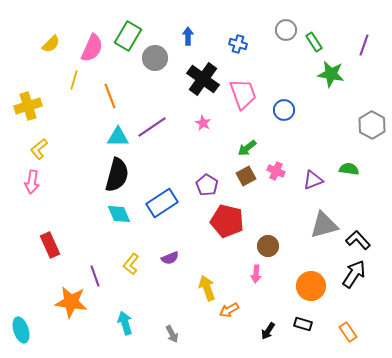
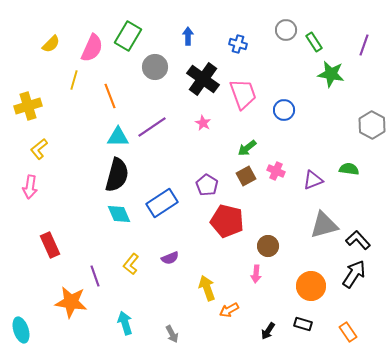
gray circle at (155, 58): moved 9 px down
pink arrow at (32, 182): moved 2 px left, 5 px down
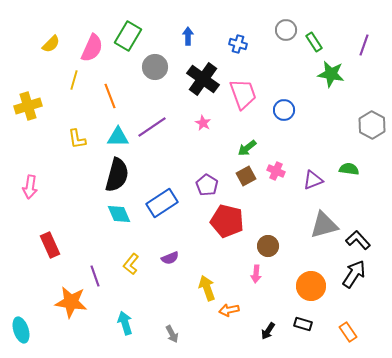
yellow L-shape at (39, 149): moved 38 px right, 10 px up; rotated 60 degrees counterclockwise
orange arrow at (229, 310): rotated 18 degrees clockwise
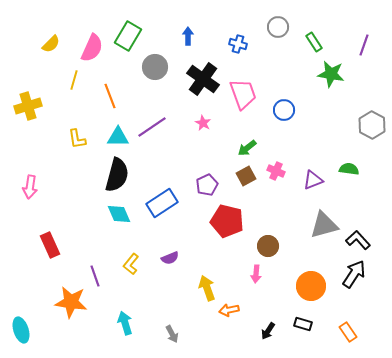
gray circle at (286, 30): moved 8 px left, 3 px up
purple pentagon at (207, 185): rotated 15 degrees clockwise
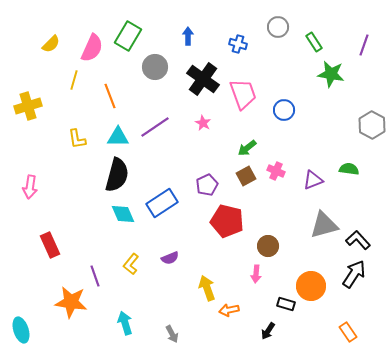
purple line at (152, 127): moved 3 px right
cyan diamond at (119, 214): moved 4 px right
black rectangle at (303, 324): moved 17 px left, 20 px up
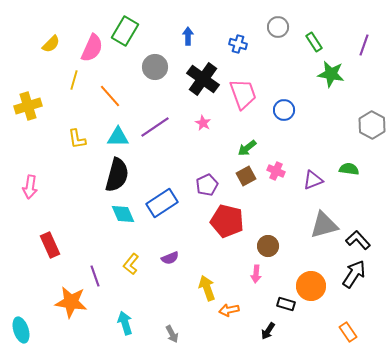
green rectangle at (128, 36): moved 3 px left, 5 px up
orange line at (110, 96): rotated 20 degrees counterclockwise
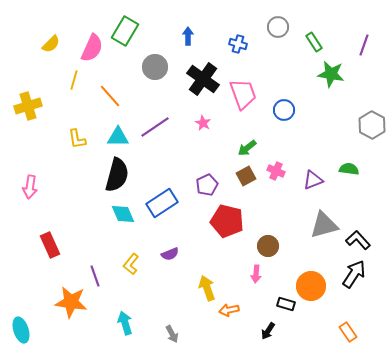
purple semicircle at (170, 258): moved 4 px up
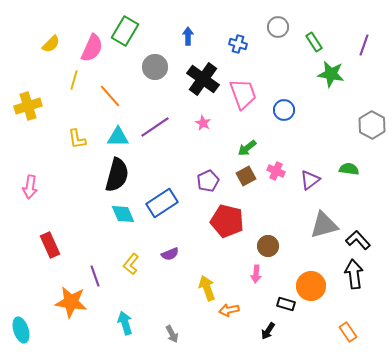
purple triangle at (313, 180): moved 3 px left; rotated 15 degrees counterclockwise
purple pentagon at (207, 185): moved 1 px right, 4 px up
black arrow at (354, 274): rotated 40 degrees counterclockwise
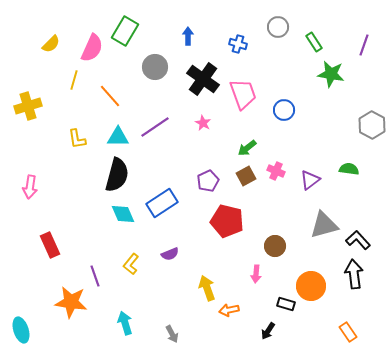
brown circle at (268, 246): moved 7 px right
